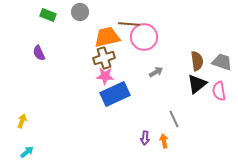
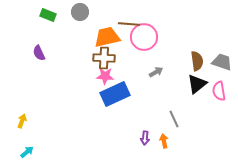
brown cross: rotated 20 degrees clockwise
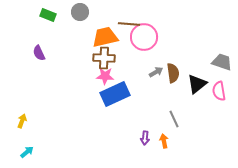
orange trapezoid: moved 2 px left
brown semicircle: moved 24 px left, 12 px down
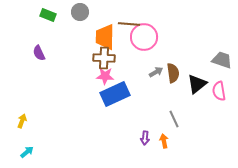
orange trapezoid: rotated 76 degrees counterclockwise
gray trapezoid: moved 2 px up
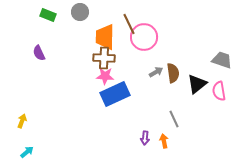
brown line: rotated 60 degrees clockwise
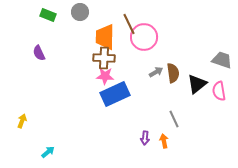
cyan arrow: moved 21 px right
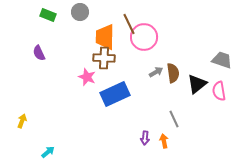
pink star: moved 18 px left, 1 px down; rotated 18 degrees clockwise
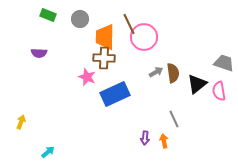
gray circle: moved 7 px down
purple semicircle: rotated 63 degrees counterclockwise
gray trapezoid: moved 2 px right, 3 px down
yellow arrow: moved 1 px left, 1 px down
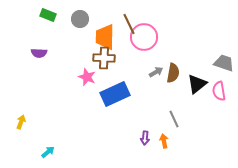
brown semicircle: rotated 18 degrees clockwise
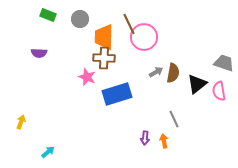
orange trapezoid: moved 1 px left
blue rectangle: moved 2 px right; rotated 8 degrees clockwise
